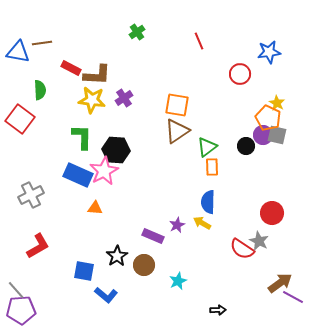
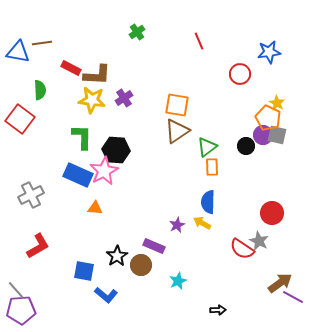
purple rectangle at (153, 236): moved 1 px right, 10 px down
brown circle at (144, 265): moved 3 px left
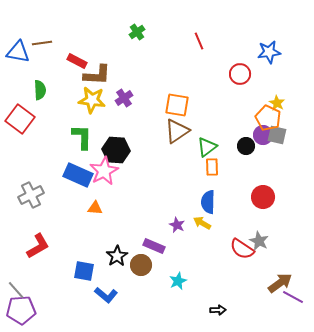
red rectangle at (71, 68): moved 6 px right, 7 px up
red circle at (272, 213): moved 9 px left, 16 px up
purple star at (177, 225): rotated 21 degrees counterclockwise
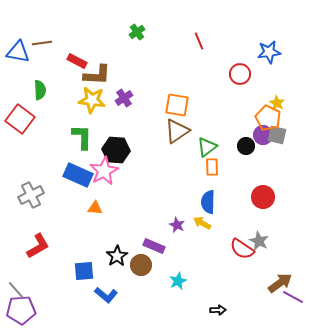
blue square at (84, 271): rotated 15 degrees counterclockwise
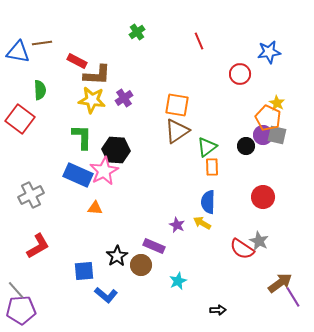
purple line at (293, 297): rotated 30 degrees clockwise
